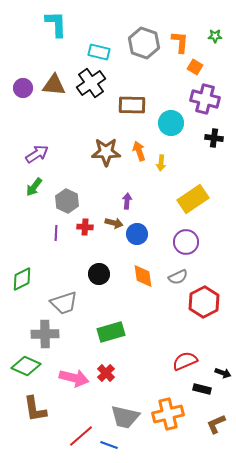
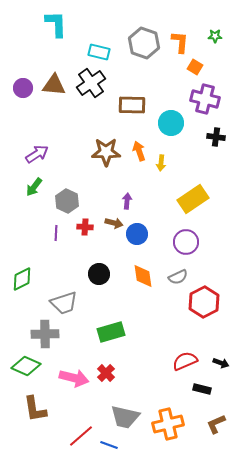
black cross at (214, 138): moved 2 px right, 1 px up
black arrow at (223, 373): moved 2 px left, 10 px up
orange cross at (168, 414): moved 10 px down
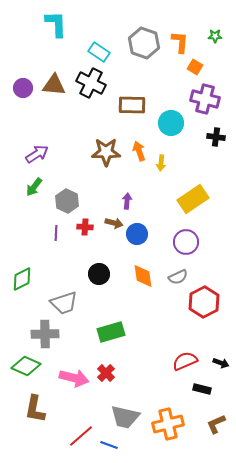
cyan rectangle at (99, 52): rotated 20 degrees clockwise
black cross at (91, 83): rotated 28 degrees counterclockwise
brown L-shape at (35, 409): rotated 20 degrees clockwise
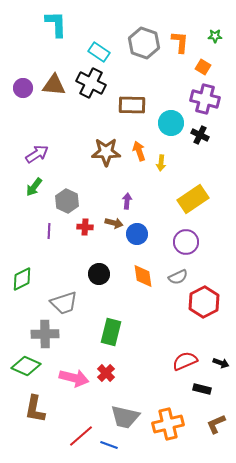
orange square at (195, 67): moved 8 px right
black cross at (216, 137): moved 16 px left, 2 px up; rotated 18 degrees clockwise
purple line at (56, 233): moved 7 px left, 2 px up
green rectangle at (111, 332): rotated 60 degrees counterclockwise
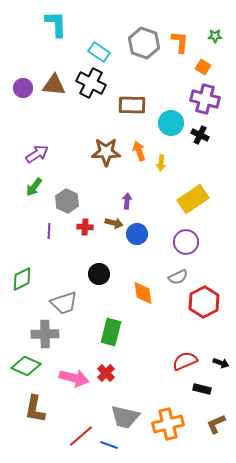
orange diamond at (143, 276): moved 17 px down
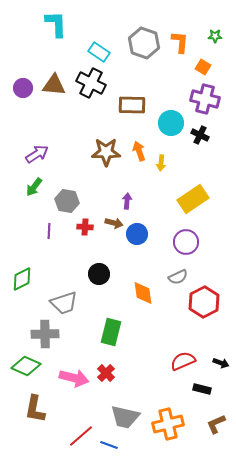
gray hexagon at (67, 201): rotated 15 degrees counterclockwise
red semicircle at (185, 361): moved 2 px left
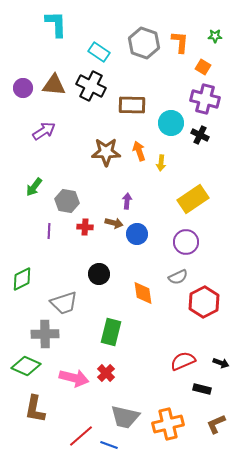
black cross at (91, 83): moved 3 px down
purple arrow at (37, 154): moved 7 px right, 23 px up
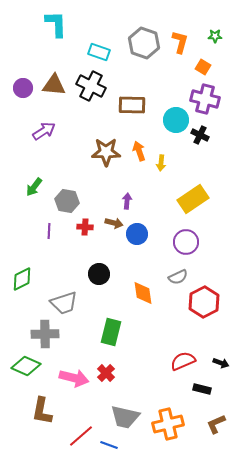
orange L-shape at (180, 42): rotated 10 degrees clockwise
cyan rectangle at (99, 52): rotated 15 degrees counterclockwise
cyan circle at (171, 123): moved 5 px right, 3 px up
brown L-shape at (35, 409): moved 7 px right, 2 px down
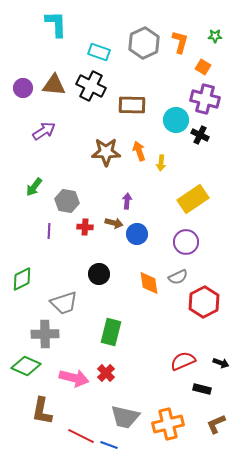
gray hexagon at (144, 43): rotated 16 degrees clockwise
orange diamond at (143, 293): moved 6 px right, 10 px up
red line at (81, 436): rotated 68 degrees clockwise
